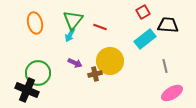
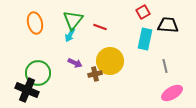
cyan rectangle: rotated 40 degrees counterclockwise
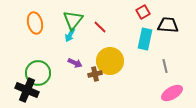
red line: rotated 24 degrees clockwise
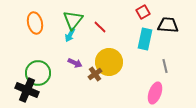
yellow circle: moved 1 px left, 1 px down
brown cross: rotated 24 degrees counterclockwise
pink ellipse: moved 17 px left; rotated 40 degrees counterclockwise
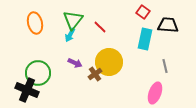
red square: rotated 24 degrees counterclockwise
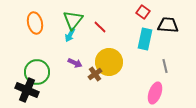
green circle: moved 1 px left, 1 px up
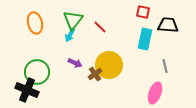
red square: rotated 24 degrees counterclockwise
yellow circle: moved 3 px down
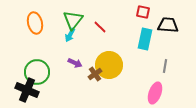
gray line: rotated 24 degrees clockwise
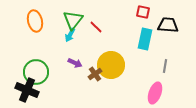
orange ellipse: moved 2 px up
red line: moved 4 px left
yellow circle: moved 2 px right
green circle: moved 1 px left
